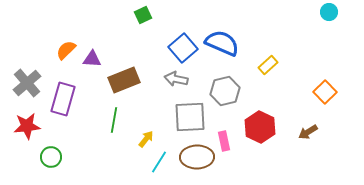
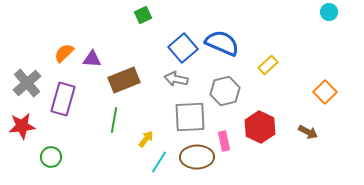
orange semicircle: moved 2 px left, 3 px down
red star: moved 5 px left
brown arrow: rotated 120 degrees counterclockwise
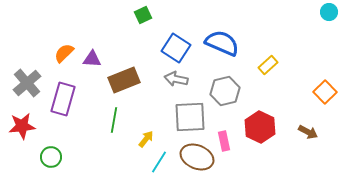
blue square: moved 7 px left; rotated 16 degrees counterclockwise
brown ellipse: rotated 24 degrees clockwise
